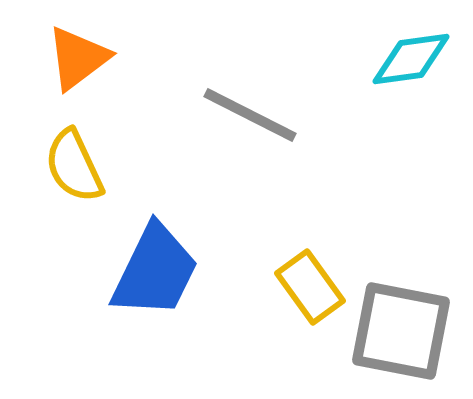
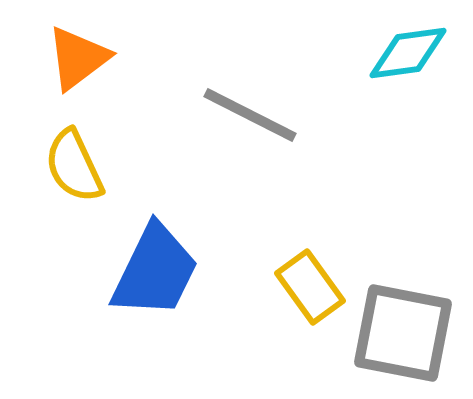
cyan diamond: moved 3 px left, 6 px up
gray square: moved 2 px right, 2 px down
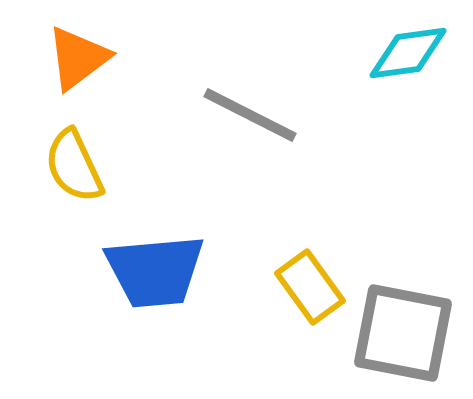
blue trapezoid: rotated 59 degrees clockwise
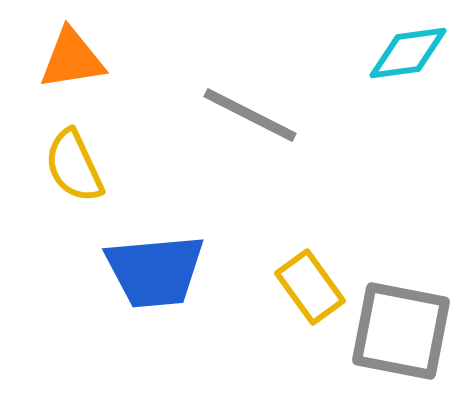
orange triangle: moved 6 px left, 1 px down; rotated 28 degrees clockwise
gray square: moved 2 px left, 2 px up
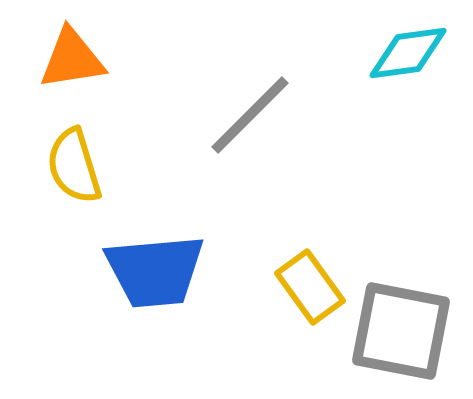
gray line: rotated 72 degrees counterclockwise
yellow semicircle: rotated 8 degrees clockwise
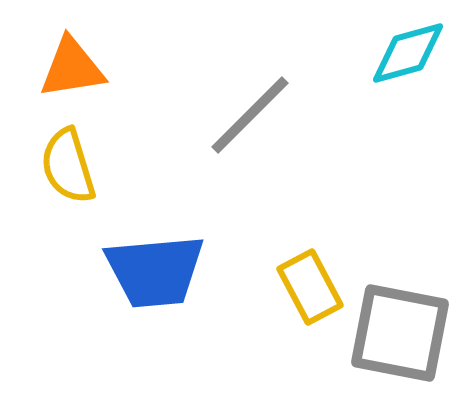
cyan diamond: rotated 8 degrees counterclockwise
orange triangle: moved 9 px down
yellow semicircle: moved 6 px left
yellow rectangle: rotated 8 degrees clockwise
gray square: moved 1 px left, 2 px down
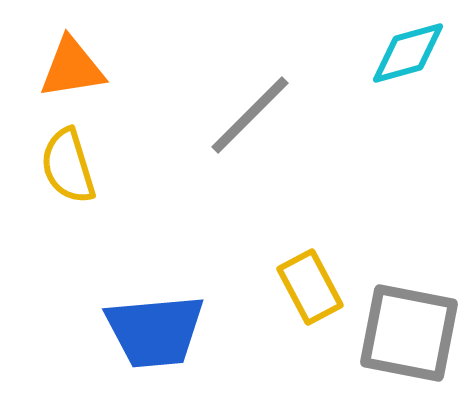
blue trapezoid: moved 60 px down
gray square: moved 9 px right
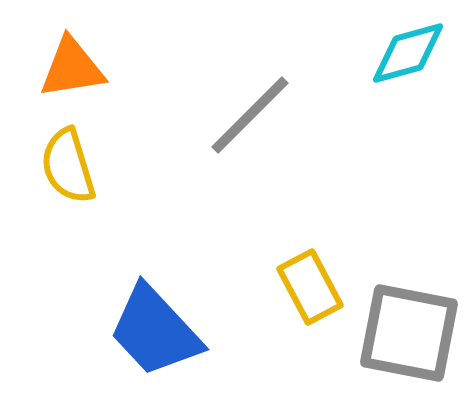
blue trapezoid: rotated 52 degrees clockwise
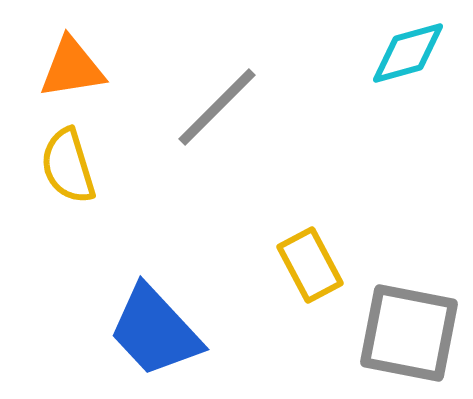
gray line: moved 33 px left, 8 px up
yellow rectangle: moved 22 px up
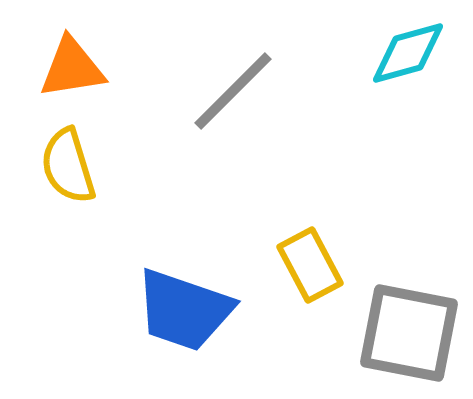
gray line: moved 16 px right, 16 px up
blue trapezoid: moved 29 px right, 21 px up; rotated 28 degrees counterclockwise
